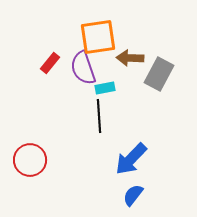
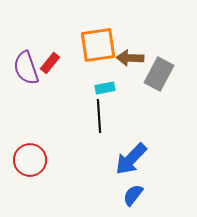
orange square: moved 8 px down
purple semicircle: moved 57 px left
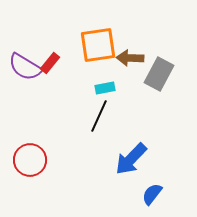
purple semicircle: moved 1 px left, 1 px up; rotated 40 degrees counterclockwise
black line: rotated 28 degrees clockwise
blue semicircle: moved 19 px right, 1 px up
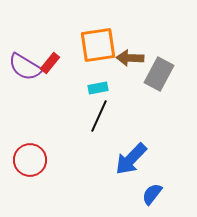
cyan rectangle: moved 7 px left
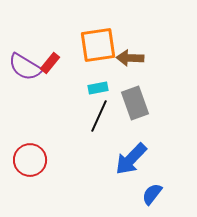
gray rectangle: moved 24 px left, 29 px down; rotated 48 degrees counterclockwise
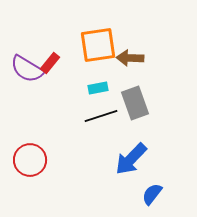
purple semicircle: moved 2 px right, 2 px down
black line: moved 2 px right; rotated 48 degrees clockwise
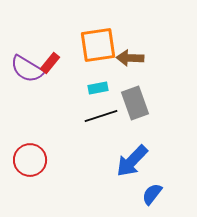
blue arrow: moved 1 px right, 2 px down
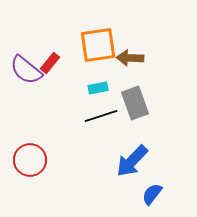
purple semicircle: moved 1 px left, 1 px down; rotated 8 degrees clockwise
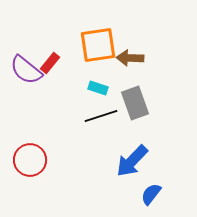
cyan rectangle: rotated 30 degrees clockwise
blue semicircle: moved 1 px left
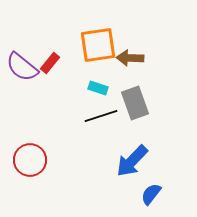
purple semicircle: moved 4 px left, 3 px up
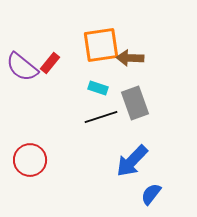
orange square: moved 3 px right
black line: moved 1 px down
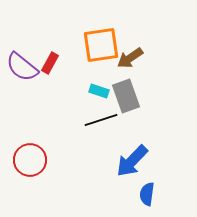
brown arrow: rotated 36 degrees counterclockwise
red rectangle: rotated 10 degrees counterclockwise
cyan rectangle: moved 1 px right, 3 px down
gray rectangle: moved 9 px left, 7 px up
black line: moved 3 px down
blue semicircle: moved 4 px left; rotated 30 degrees counterclockwise
